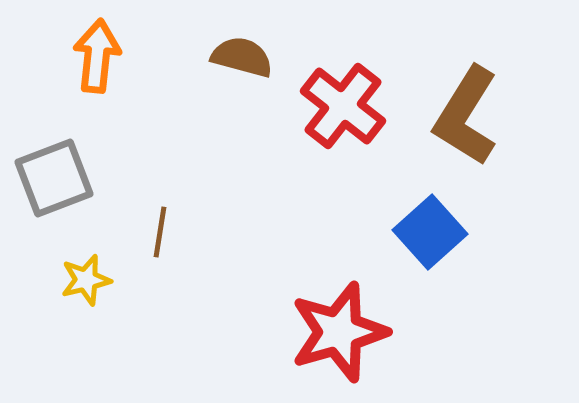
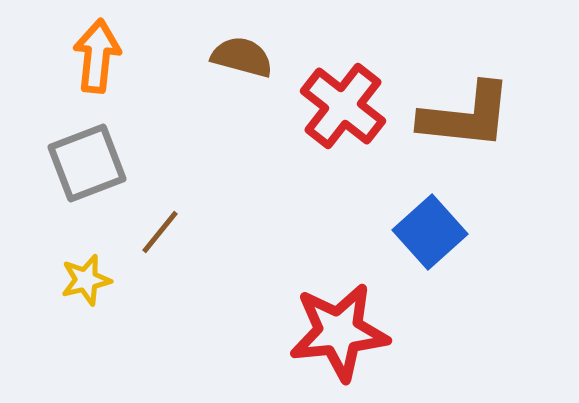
brown L-shape: rotated 116 degrees counterclockwise
gray square: moved 33 px right, 15 px up
brown line: rotated 30 degrees clockwise
red star: rotated 10 degrees clockwise
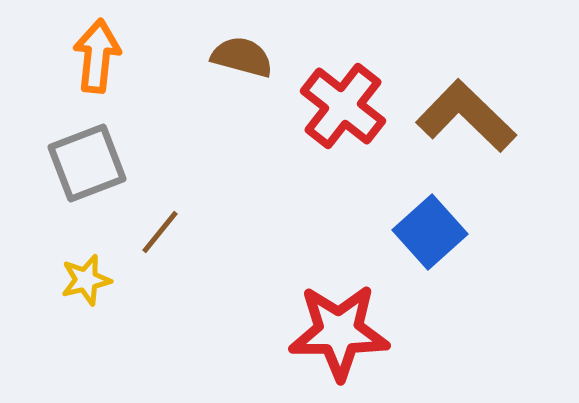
brown L-shape: rotated 142 degrees counterclockwise
red star: rotated 6 degrees clockwise
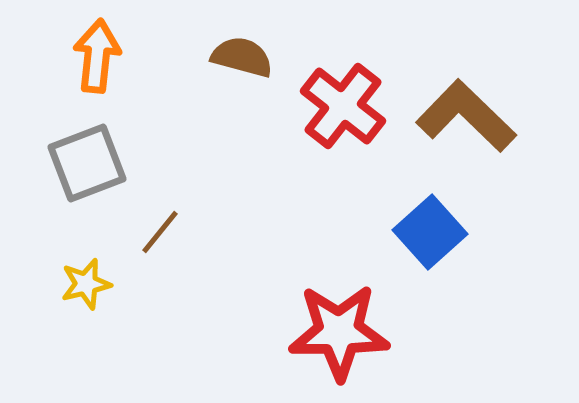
yellow star: moved 4 px down
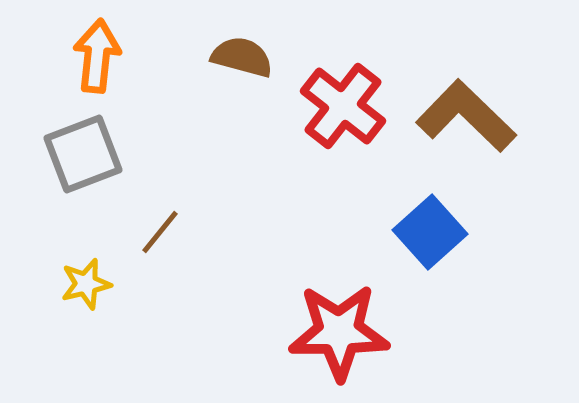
gray square: moved 4 px left, 9 px up
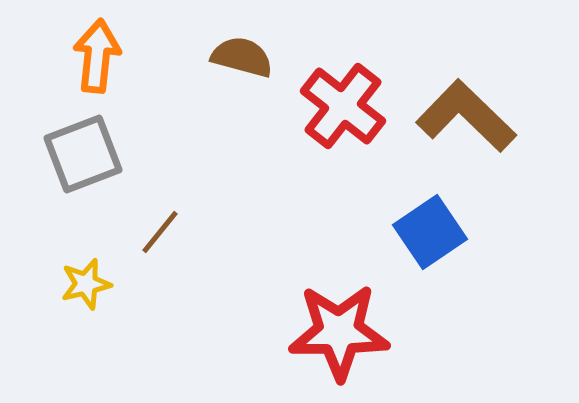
blue square: rotated 8 degrees clockwise
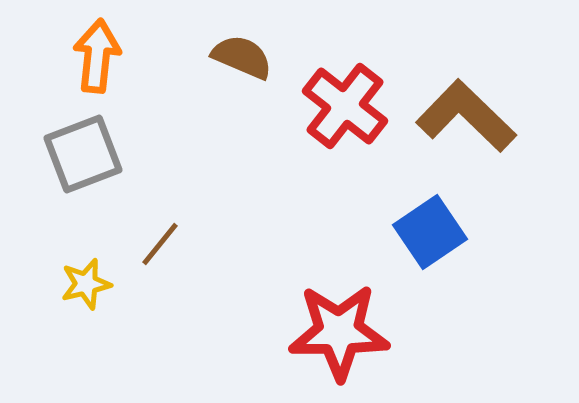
brown semicircle: rotated 8 degrees clockwise
red cross: moved 2 px right
brown line: moved 12 px down
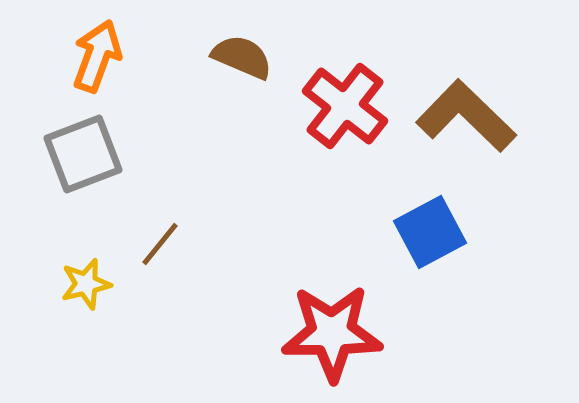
orange arrow: rotated 14 degrees clockwise
blue square: rotated 6 degrees clockwise
red star: moved 7 px left, 1 px down
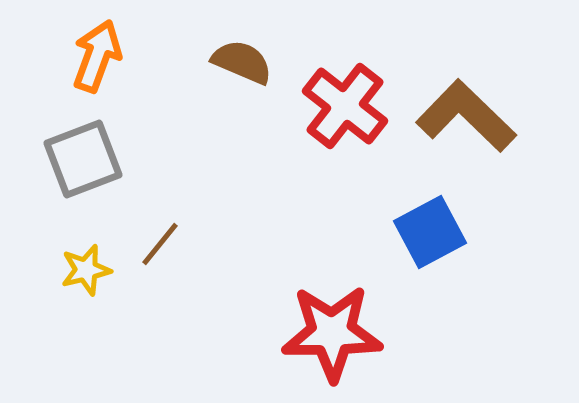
brown semicircle: moved 5 px down
gray square: moved 5 px down
yellow star: moved 14 px up
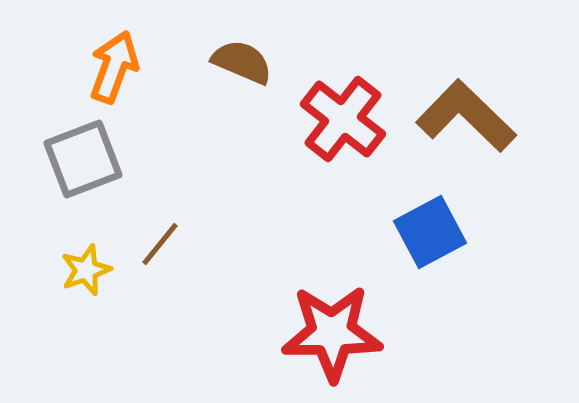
orange arrow: moved 17 px right, 11 px down
red cross: moved 2 px left, 13 px down
yellow star: rotated 6 degrees counterclockwise
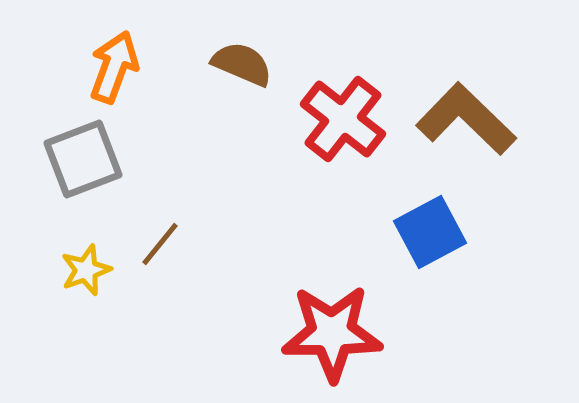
brown semicircle: moved 2 px down
brown L-shape: moved 3 px down
